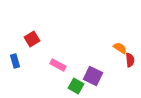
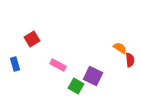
blue rectangle: moved 3 px down
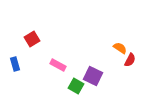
red semicircle: rotated 32 degrees clockwise
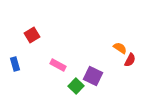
red square: moved 4 px up
green square: rotated 14 degrees clockwise
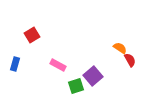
red semicircle: rotated 56 degrees counterclockwise
blue rectangle: rotated 32 degrees clockwise
purple square: rotated 24 degrees clockwise
green square: rotated 28 degrees clockwise
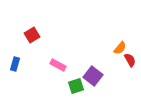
orange semicircle: rotated 96 degrees clockwise
purple square: rotated 12 degrees counterclockwise
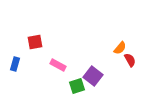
red square: moved 3 px right, 7 px down; rotated 21 degrees clockwise
green square: moved 1 px right
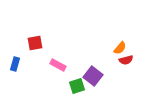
red square: moved 1 px down
red semicircle: moved 4 px left; rotated 104 degrees clockwise
